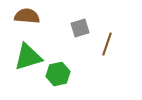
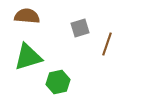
green hexagon: moved 8 px down
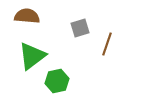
green triangle: moved 4 px right, 1 px up; rotated 20 degrees counterclockwise
green hexagon: moved 1 px left, 1 px up
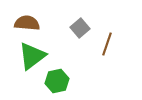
brown semicircle: moved 7 px down
gray square: rotated 24 degrees counterclockwise
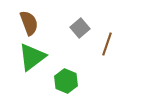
brown semicircle: moved 2 px right; rotated 65 degrees clockwise
green triangle: moved 1 px down
green hexagon: moved 9 px right; rotated 25 degrees counterclockwise
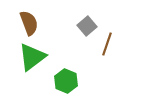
gray square: moved 7 px right, 2 px up
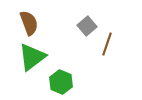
green hexagon: moved 5 px left, 1 px down
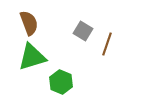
gray square: moved 4 px left, 5 px down; rotated 18 degrees counterclockwise
green triangle: rotated 20 degrees clockwise
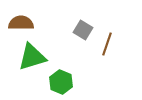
brown semicircle: moved 8 px left; rotated 70 degrees counterclockwise
gray square: moved 1 px up
